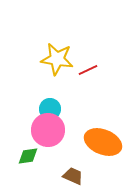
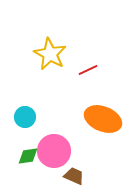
yellow star: moved 7 px left, 5 px up; rotated 20 degrees clockwise
cyan circle: moved 25 px left, 8 px down
pink circle: moved 6 px right, 21 px down
orange ellipse: moved 23 px up
brown trapezoid: moved 1 px right
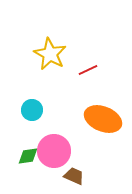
cyan circle: moved 7 px right, 7 px up
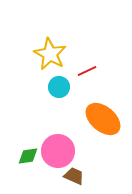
red line: moved 1 px left, 1 px down
cyan circle: moved 27 px right, 23 px up
orange ellipse: rotated 18 degrees clockwise
pink circle: moved 4 px right
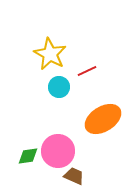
orange ellipse: rotated 72 degrees counterclockwise
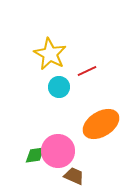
orange ellipse: moved 2 px left, 5 px down
green diamond: moved 7 px right, 1 px up
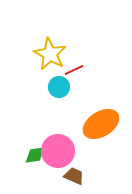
red line: moved 13 px left, 1 px up
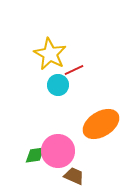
cyan circle: moved 1 px left, 2 px up
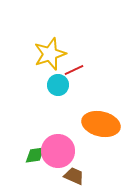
yellow star: rotated 24 degrees clockwise
orange ellipse: rotated 45 degrees clockwise
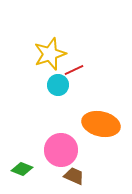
pink circle: moved 3 px right, 1 px up
green diamond: moved 13 px left, 14 px down; rotated 30 degrees clockwise
